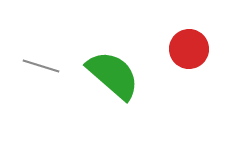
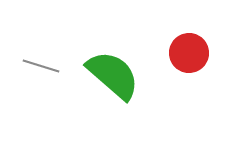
red circle: moved 4 px down
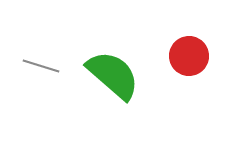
red circle: moved 3 px down
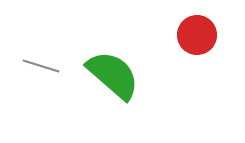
red circle: moved 8 px right, 21 px up
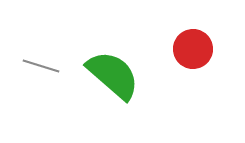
red circle: moved 4 px left, 14 px down
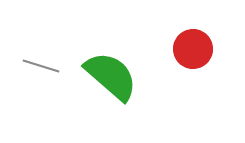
green semicircle: moved 2 px left, 1 px down
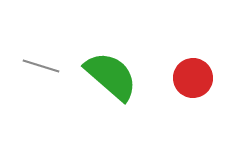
red circle: moved 29 px down
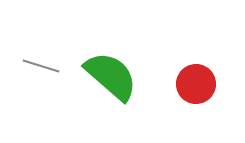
red circle: moved 3 px right, 6 px down
